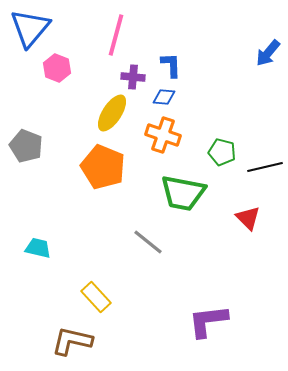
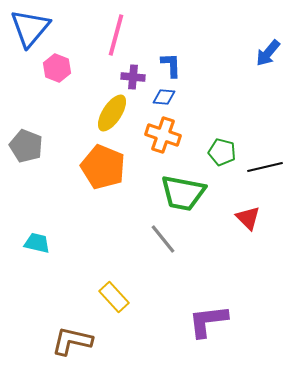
gray line: moved 15 px right, 3 px up; rotated 12 degrees clockwise
cyan trapezoid: moved 1 px left, 5 px up
yellow rectangle: moved 18 px right
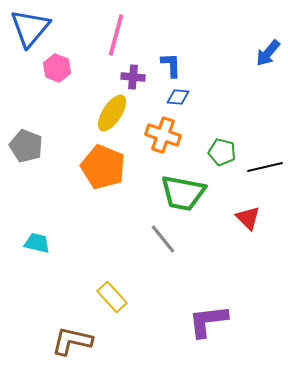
blue diamond: moved 14 px right
yellow rectangle: moved 2 px left
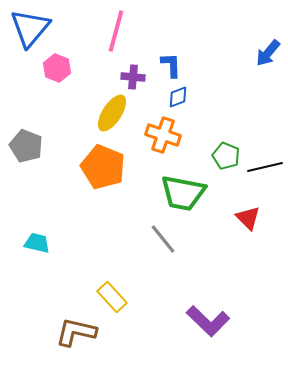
pink line: moved 4 px up
blue diamond: rotated 25 degrees counterclockwise
green pentagon: moved 4 px right, 4 px down; rotated 8 degrees clockwise
purple L-shape: rotated 129 degrees counterclockwise
brown L-shape: moved 4 px right, 9 px up
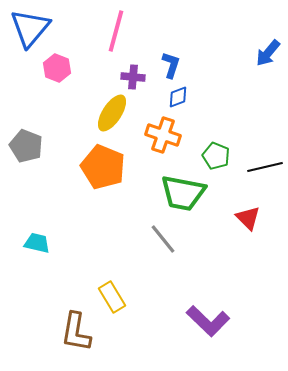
blue L-shape: rotated 20 degrees clockwise
green pentagon: moved 10 px left
yellow rectangle: rotated 12 degrees clockwise
brown L-shape: rotated 93 degrees counterclockwise
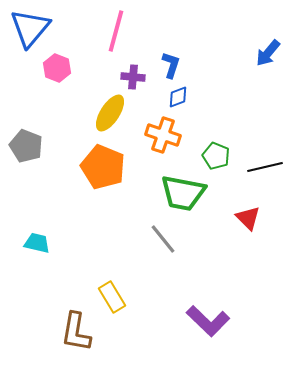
yellow ellipse: moved 2 px left
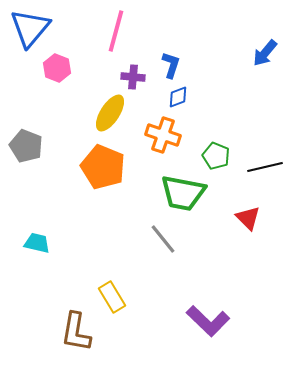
blue arrow: moved 3 px left
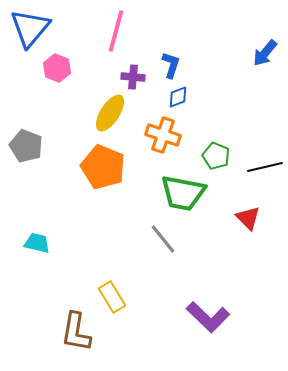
purple L-shape: moved 4 px up
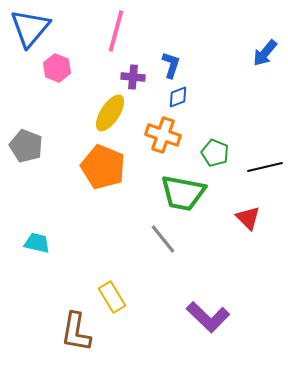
green pentagon: moved 1 px left, 3 px up
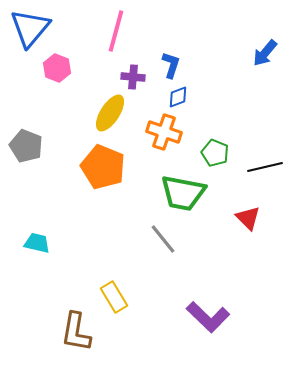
orange cross: moved 1 px right, 3 px up
yellow rectangle: moved 2 px right
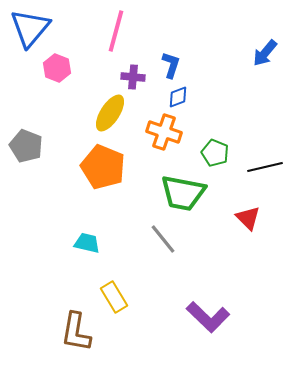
cyan trapezoid: moved 50 px right
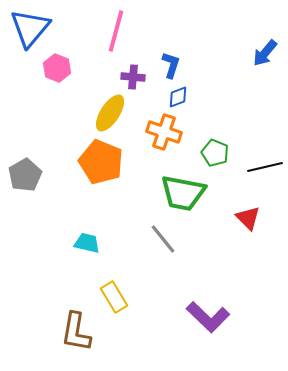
gray pentagon: moved 1 px left, 29 px down; rotated 20 degrees clockwise
orange pentagon: moved 2 px left, 5 px up
